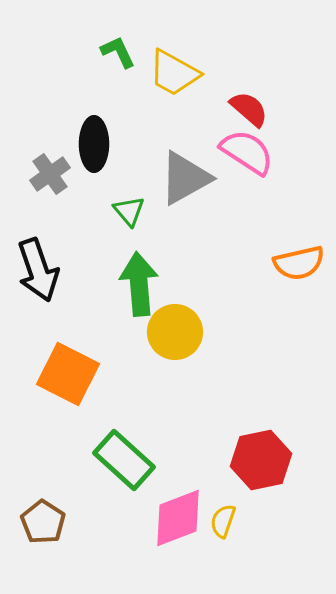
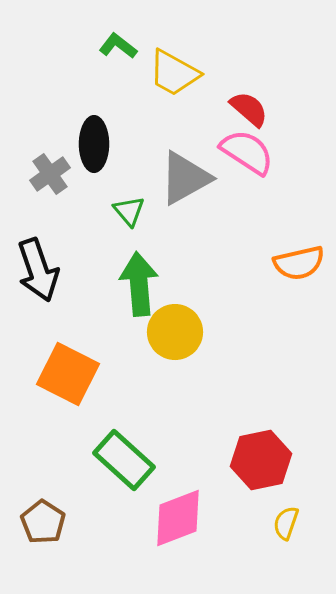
green L-shape: moved 6 px up; rotated 27 degrees counterclockwise
yellow semicircle: moved 63 px right, 2 px down
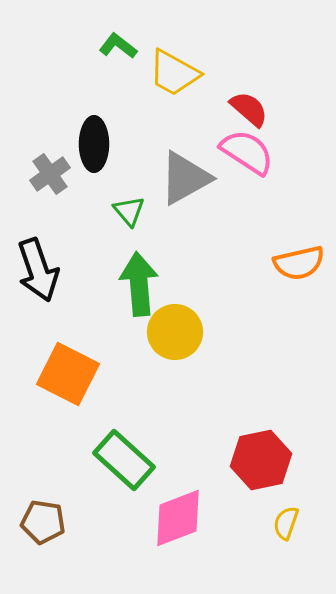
brown pentagon: rotated 24 degrees counterclockwise
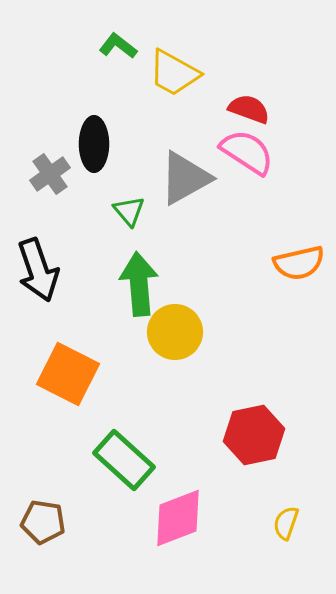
red semicircle: rotated 21 degrees counterclockwise
red hexagon: moved 7 px left, 25 px up
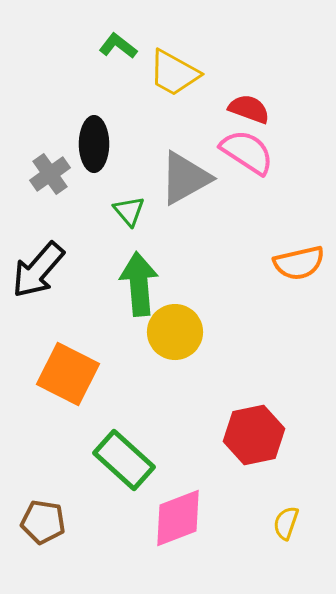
black arrow: rotated 60 degrees clockwise
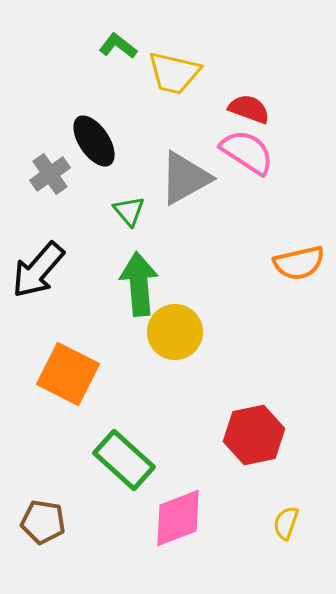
yellow trapezoid: rotated 16 degrees counterclockwise
black ellipse: moved 3 px up; rotated 34 degrees counterclockwise
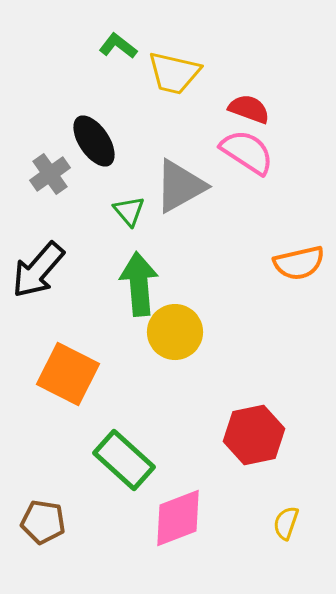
gray triangle: moved 5 px left, 8 px down
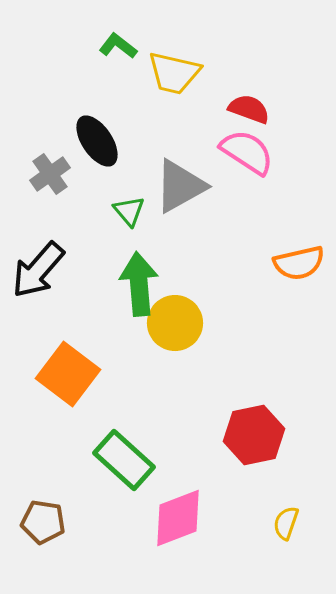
black ellipse: moved 3 px right
yellow circle: moved 9 px up
orange square: rotated 10 degrees clockwise
